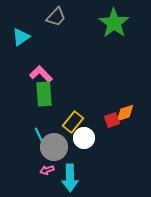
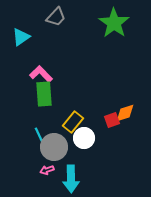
cyan arrow: moved 1 px right, 1 px down
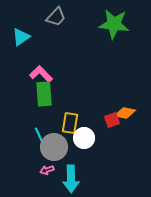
green star: moved 1 px down; rotated 28 degrees counterclockwise
orange diamond: rotated 30 degrees clockwise
yellow rectangle: moved 3 px left, 1 px down; rotated 30 degrees counterclockwise
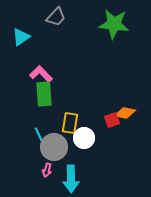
pink arrow: rotated 56 degrees counterclockwise
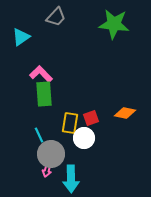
red square: moved 21 px left, 2 px up
gray circle: moved 3 px left, 7 px down
